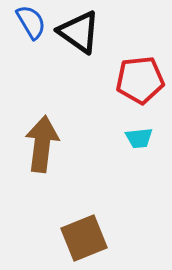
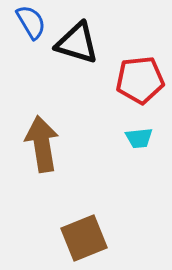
black triangle: moved 2 px left, 11 px down; rotated 18 degrees counterclockwise
brown arrow: rotated 16 degrees counterclockwise
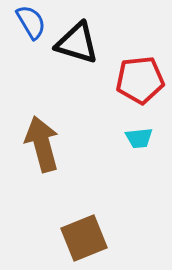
brown arrow: rotated 6 degrees counterclockwise
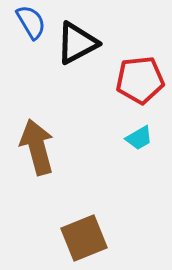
black triangle: rotated 45 degrees counterclockwise
cyan trapezoid: rotated 24 degrees counterclockwise
brown arrow: moved 5 px left, 3 px down
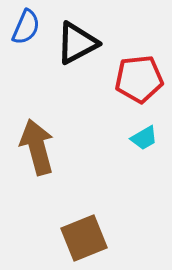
blue semicircle: moved 5 px left, 5 px down; rotated 54 degrees clockwise
red pentagon: moved 1 px left, 1 px up
cyan trapezoid: moved 5 px right
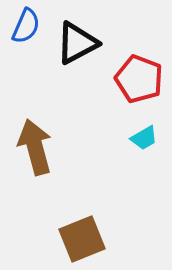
blue semicircle: moved 1 px up
red pentagon: rotated 27 degrees clockwise
brown arrow: moved 2 px left
brown square: moved 2 px left, 1 px down
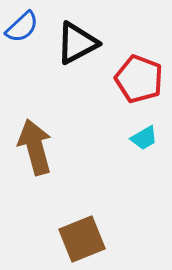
blue semicircle: moved 4 px left, 1 px down; rotated 24 degrees clockwise
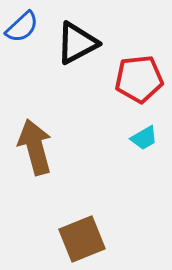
red pentagon: rotated 27 degrees counterclockwise
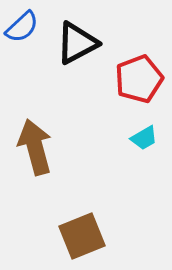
red pentagon: rotated 15 degrees counterclockwise
brown square: moved 3 px up
